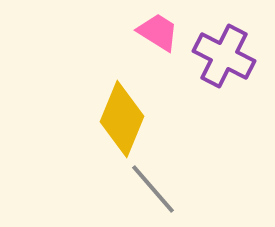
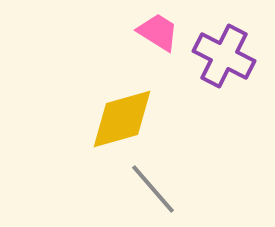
yellow diamond: rotated 52 degrees clockwise
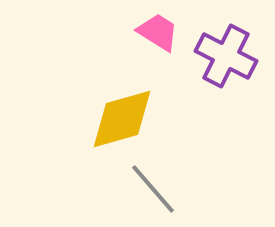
purple cross: moved 2 px right
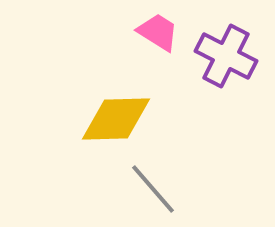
yellow diamond: moved 6 px left; rotated 14 degrees clockwise
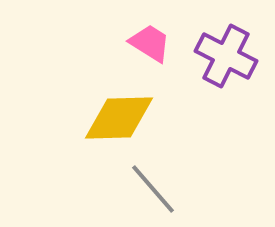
pink trapezoid: moved 8 px left, 11 px down
yellow diamond: moved 3 px right, 1 px up
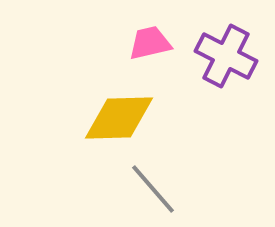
pink trapezoid: rotated 45 degrees counterclockwise
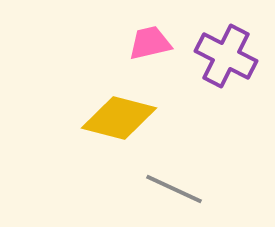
yellow diamond: rotated 16 degrees clockwise
gray line: moved 21 px right; rotated 24 degrees counterclockwise
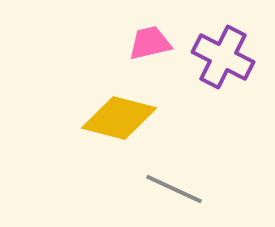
purple cross: moved 3 px left, 1 px down
